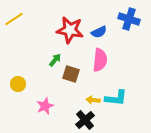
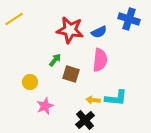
yellow circle: moved 12 px right, 2 px up
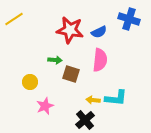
green arrow: rotated 56 degrees clockwise
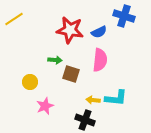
blue cross: moved 5 px left, 3 px up
black cross: rotated 30 degrees counterclockwise
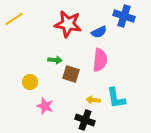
red star: moved 2 px left, 6 px up
cyan L-shape: rotated 75 degrees clockwise
pink star: rotated 30 degrees counterclockwise
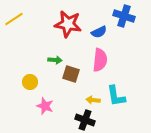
cyan L-shape: moved 2 px up
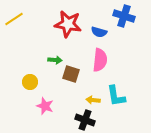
blue semicircle: rotated 42 degrees clockwise
